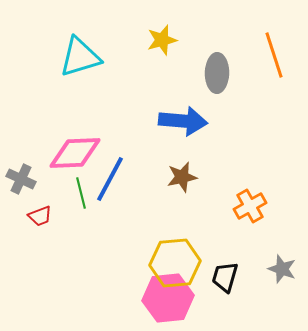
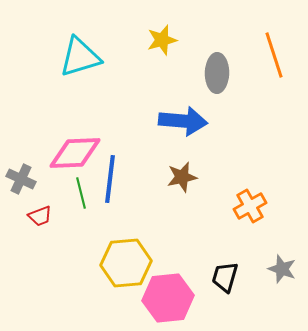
blue line: rotated 21 degrees counterclockwise
yellow hexagon: moved 49 px left
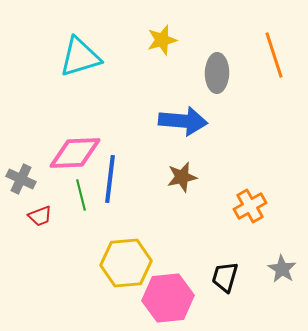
green line: moved 2 px down
gray star: rotated 12 degrees clockwise
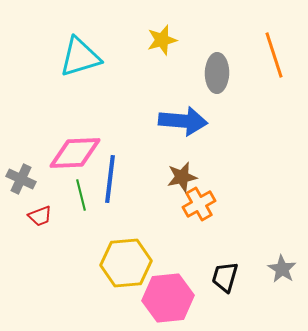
orange cross: moved 51 px left, 2 px up
